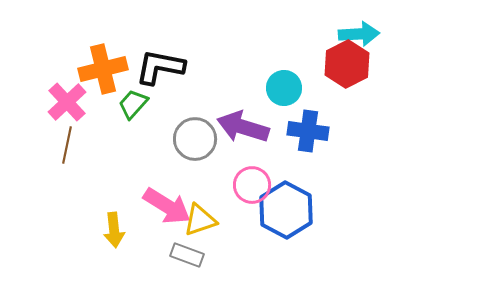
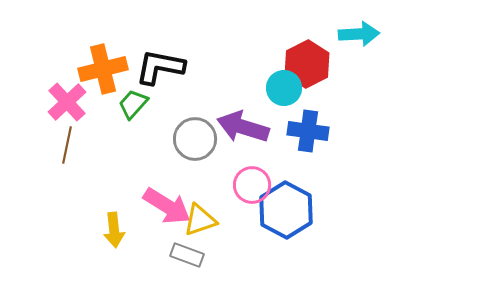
red hexagon: moved 40 px left
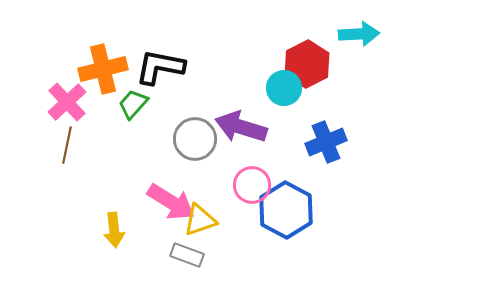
purple arrow: moved 2 px left
blue cross: moved 18 px right, 11 px down; rotated 30 degrees counterclockwise
pink arrow: moved 4 px right, 4 px up
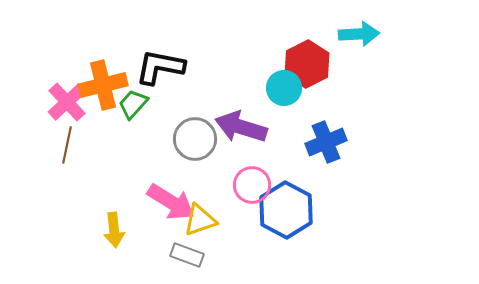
orange cross: moved 16 px down
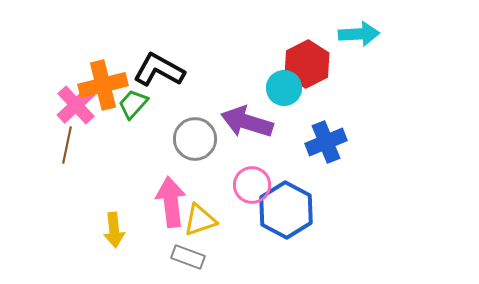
black L-shape: moved 1 px left, 3 px down; rotated 18 degrees clockwise
pink cross: moved 9 px right, 3 px down
purple arrow: moved 6 px right, 5 px up
pink arrow: rotated 129 degrees counterclockwise
gray rectangle: moved 1 px right, 2 px down
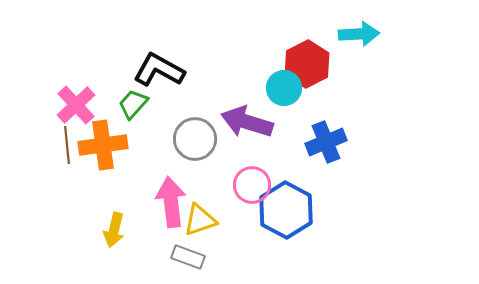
orange cross: moved 60 px down; rotated 6 degrees clockwise
brown line: rotated 18 degrees counterclockwise
yellow arrow: rotated 20 degrees clockwise
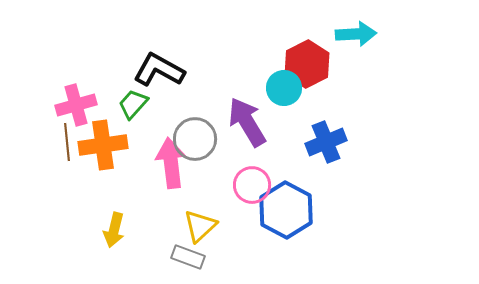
cyan arrow: moved 3 px left
pink cross: rotated 27 degrees clockwise
purple arrow: rotated 42 degrees clockwise
brown line: moved 3 px up
pink arrow: moved 39 px up
yellow triangle: moved 6 px down; rotated 24 degrees counterclockwise
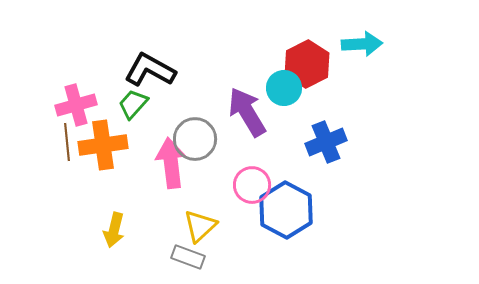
cyan arrow: moved 6 px right, 10 px down
black L-shape: moved 9 px left
purple arrow: moved 10 px up
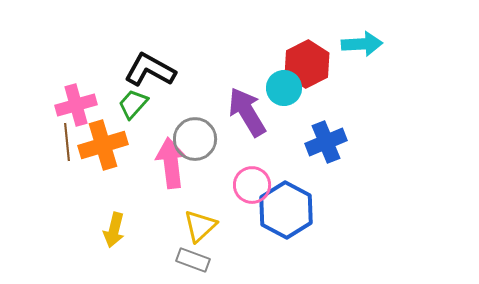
orange cross: rotated 9 degrees counterclockwise
gray rectangle: moved 5 px right, 3 px down
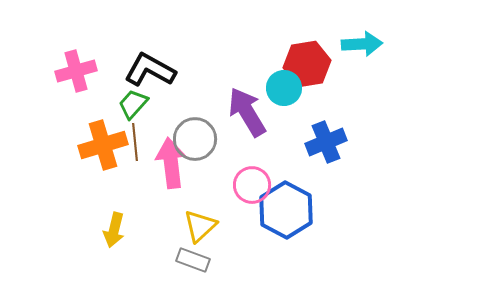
red hexagon: rotated 18 degrees clockwise
pink cross: moved 34 px up
brown line: moved 68 px right
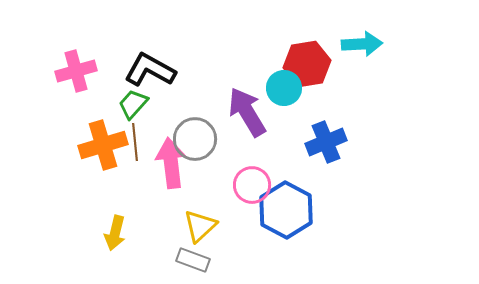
yellow arrow: moved 1 px right, 3 px down
